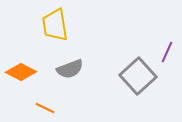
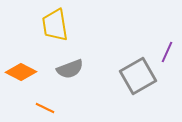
gray square: rotated 12 degrees clockwise
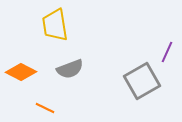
gray square: moved 4 px right, 5 px down
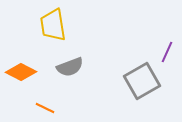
yellow trapezoid: moved 2 px left
gray semicircle: moved 2 px up
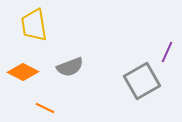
yellow trapezoid: moved 19 px left
orange diamond: moved 2 px right
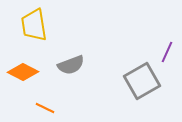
gray semicircle: moved 1 px right, 2 px up
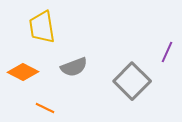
yellow trapezoid: moved 8 px right, 2 px down
gray semicircle: moved 3 px right, 2 px down
gray square: moved 10 px left; rotated 15 degrees counterclockwise
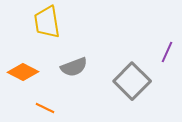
yellow trapezoid: moved 5 px right, 5 px up
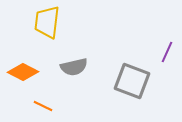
yellow trapezoid: rotated 16 degrees clockwise
gray semicircle: rotated 8 degrees clockwise
gray square: rotated 24 degrees counterclockwise
orange line: moved 2 px left, 2 px up
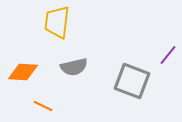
yellow trapezoid: moved 10 px right
purple line: moved 1 px right, 3 px down; rotated 15 degrees clockwise
orange diamond: rotated 24 degrees counterclockwise
